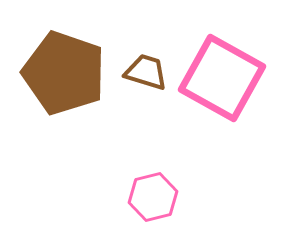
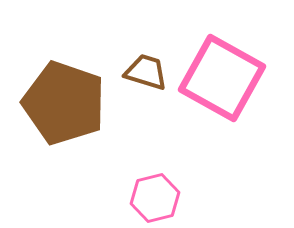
brown pentagon: moved 30 px down
pink hexagon: moved 2 px right, 1 px down
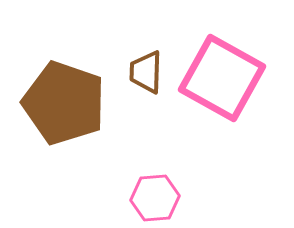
brown trapezoid: rotated 105 degrees counterclockwise
pink hexagon: rotated 9 degrees clockwise
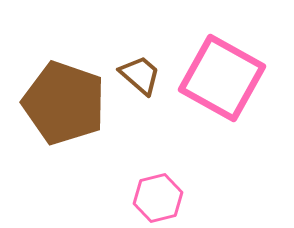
brown trapezoid: moved 6 px left, 3 px down; rotated 129 degrees clockwise
pink hexagon: moved 3 px right; rotated 9 degrees counterclockwise
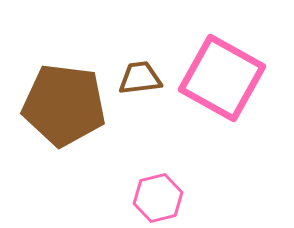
brown trapezoid: moved 3 px down; rotated 48 degrees counterclockwise
brown pentagon: moved 2 px down; rotated 12 degrees counterclockwise
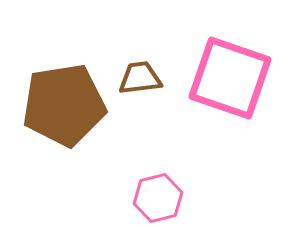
pink square: moved 8 px right; rotated 10 degrees counterclockwise
brown pentagon: rotated 16 degrees counterclockwise
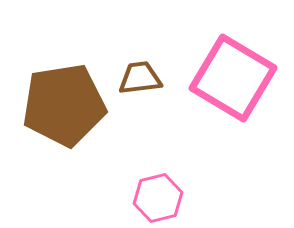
pink square: moved 3 px right; rotated 12 degrees clockwise
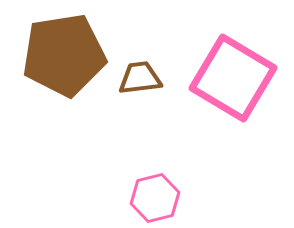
brown pentagon: moved 50 px up
pink hexagon: moved 3 px left
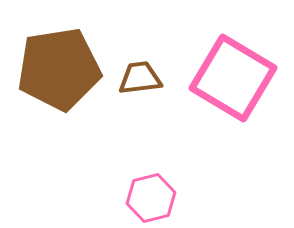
brown pentagon: moved 5 px left, 14 px down
pink hexagon: moved 4 px left
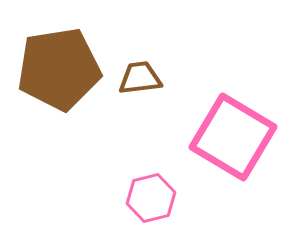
pink square: moved 59 px down
